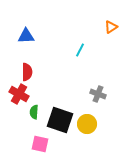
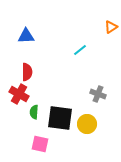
cyan line: rotated 24 degrees clockwise
black square: moved 2 px up; rotated 12 degrees counterclockwise
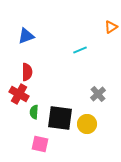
blue triangle: rotated 18 degrees counterclockwise
cyan line: rotated 16 degrees clockwise
gray cross: rotated 28 degrees clockwise
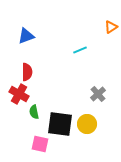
green semicircle: rotated 16 degrees counterclockwise
black square: moved 6 px down
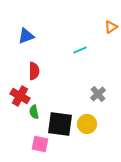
red semicircle: moved 7 px right, 1 px up
red cross: moved 1 px right, 2 px down
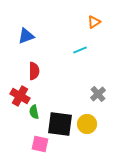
orange triangle: moved 17 px left, 5 px up
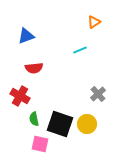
red semicircle: moved 3 px up; rotated 84 degrees clockwise
green semicircle: moved 7 px down
black square: rotated 12 degrees clockwise
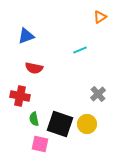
orange triangle: moved 6 px right, 5 px up
red semicircle: rotated 18 degrees clockwise
red cross: rotated 18 degrees counterclockwise
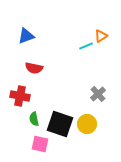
orange triangle: moved 1 px right, 19 px down
cyan line: moved 6 px right, 4 px up
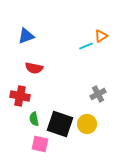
gray cross: rotated 14 degrees clockwise
